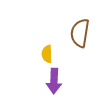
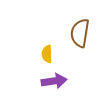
purple arrow: rotated 100 degrees counterclockwise
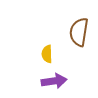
brown semicircle: moved 1 px left, 1 px up
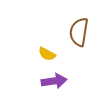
yellow semicircle: rotated 60 degrees counterclockwise
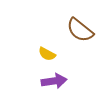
brown semicircle: moved 1 px right, 2 px up; rotated 60 degrees counterclockwise
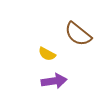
brown semicircle: moved 2 px left, 4 px down
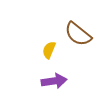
yellow semicircle: moved 2 px right, 4 px up; rotated 84 degrees clockwise
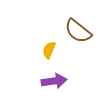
brown semicircle: moved 3 px up
